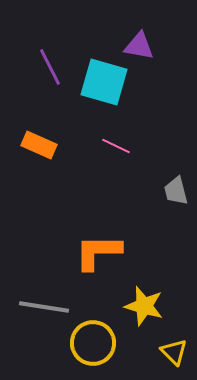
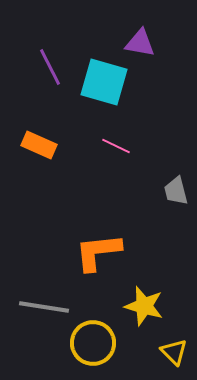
purple triangle: moved 1 px right, 3 px up
orange L-shape: rotated 6 degrees counterclockwise
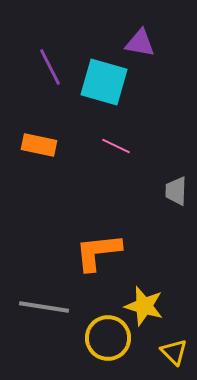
orange rectangle: rotated 12 degrees counterclockwise
gray trapezoid: rotated 16 degrees clockwise
yellow circle: moved 15 px right, 5 px up
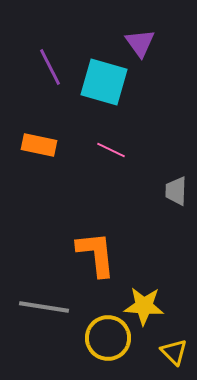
purple triangle: rotated 44 degrees clockwise
pink line: moved 5 px left, 4 px down
orange L-shape: moved 2 px left, 2 px down; rotated 90 degrees clockwise
yellow star: rotated 12 degrees counterclockwise
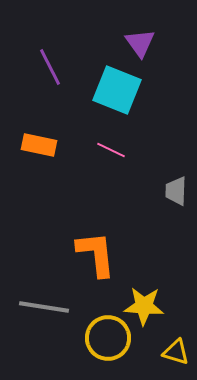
cyan square: moved 13 px right, 8 px down; rotated 6 degrees clockwise
yellow triangle: moved 2 px right; rotated 28 degrees counterclockwise
